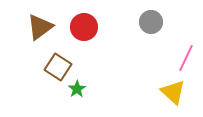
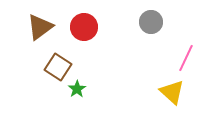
yellow triangle: moved 1 px left
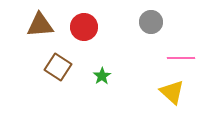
brown triangle: moved 2 px up; rotated 32 degrees clockwise
pink line: moved 5 px left; rotated 64 degrees clockwise
green star: moved 25 px right, 13 px up
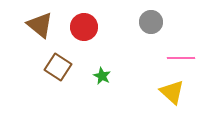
brown triangle: rotated 44 degrees clockwise
green star: rotated 12 degrees counterclockwise
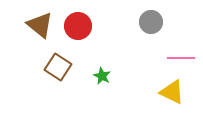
red circle: moved 6 px left, 1 px up
yellow triangle: rotated 16 degrees counterclockwise
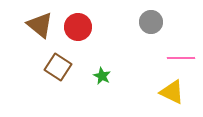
red circle: moved 1 px down
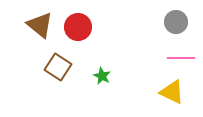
gray circle: moved 25 px right
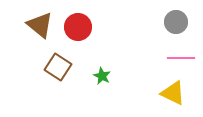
yellow triangle: moved 1 px right, 1 px down
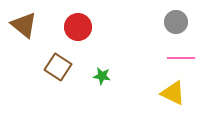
brown triangle: moved 16 px left
green star: rotated 18 degrees counterclockwise
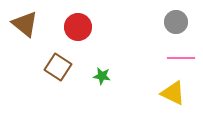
brown triangle: moved 1 px right, 1 px up
